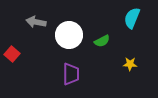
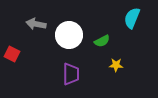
gray arrow: moved 2 px down
red square: rotated 14 degrees counterclockwise
yellow star: moved 14 px left, 1 px down
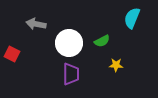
white circle: moved 8 px down
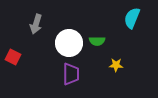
gray arrow: rotated 84 degrees counterclockwise
green semicircle: moved 5 px left; rotated 28 degrees clockwise
red square: moved 1 px right, 3 px down
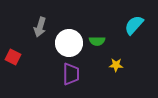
cyan semicircle: moved 2 px right, 7 px down; rotated 20 degrees clockwise
gray arrow: moved 4 px right, 3 px down
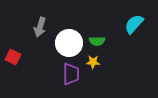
cyan semicircle: moved 1 px up
yellow star: moved 23 px left, 3 px up
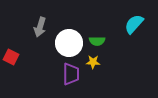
red square: moved 2 px left
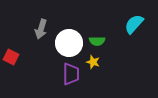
gray arrow: moved 1 px right, 2 px down
yellow star: rotated 16 degrees clockwise
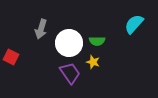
purple trapezoid: moved 1 px left, 1 px up; rotated 35 degrees counterclockwise
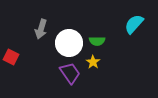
yellow star: rotated 16 degrees clockwise
